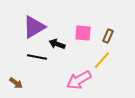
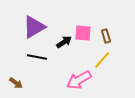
brown rectangle: moved 2 px left; rotated 40 degrees counterclockwise
black arrow: moved 7 px right, 2 px up; rotated 126 degrees clockwise
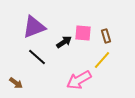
purple triangle: rotated 10 degrees clockwise
black line: rotated 30 degrees clockwise
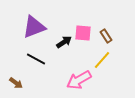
brown rectangle: rotated 16 degrees counterclockwise
black line: moved 1 px left, 2 px down; rotated 12 degrees counterclockwise
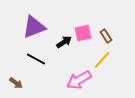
pink square: rotated 18 degrees counterclockwise
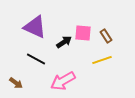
purple triangle: moved 1 px right; rotated 45 degrees clockwise
pink square: rotated 18 degrees clockwise
yellow line: rotated 30 degrees clockwise
pink arrow: moved 16 px left, 1 px down
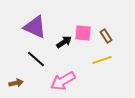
black line: rotated 12 degrees clockwise
brown arrow: rotated 48 degrees counterclockwise
